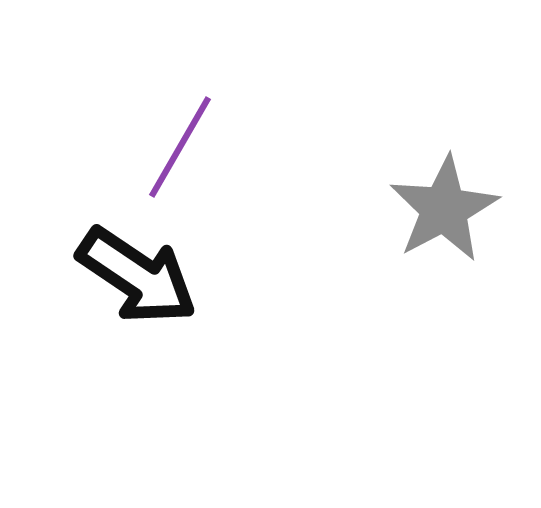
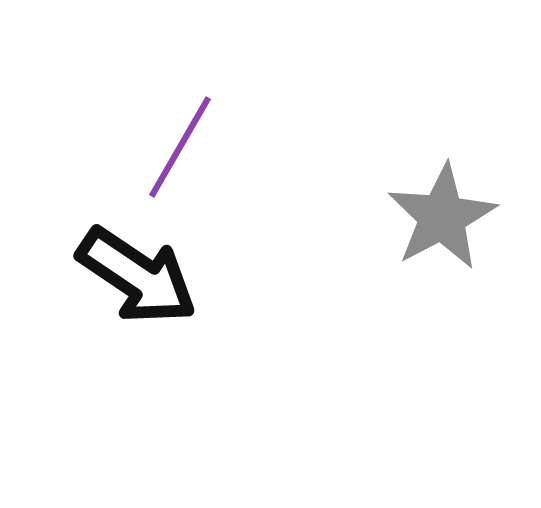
gray star: moved 2 px left, 8 px down
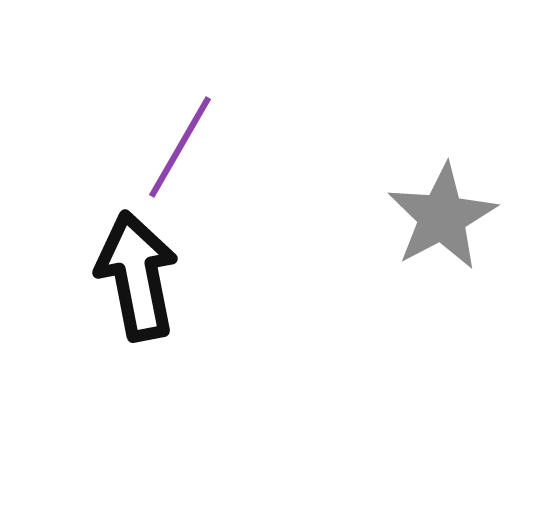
black arrow: rotated 135 degrees counterclockwise
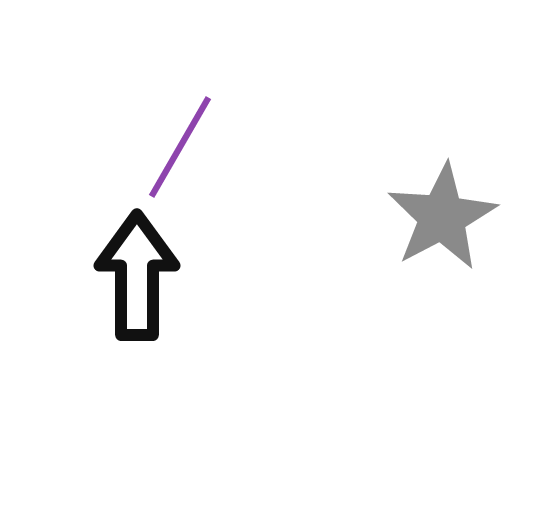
black arrow: rotated 11 degrees clockwise
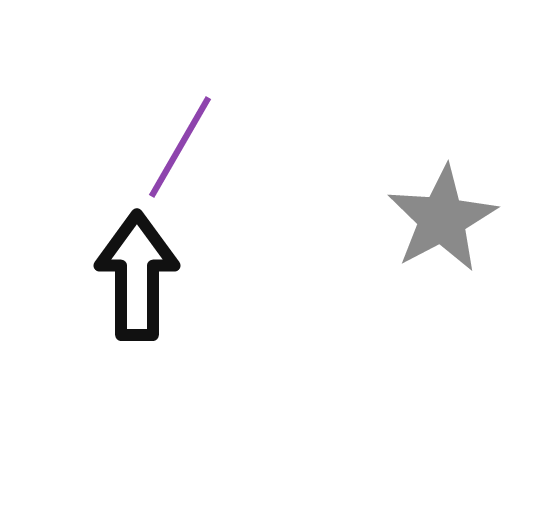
gray star: moved 2 px down
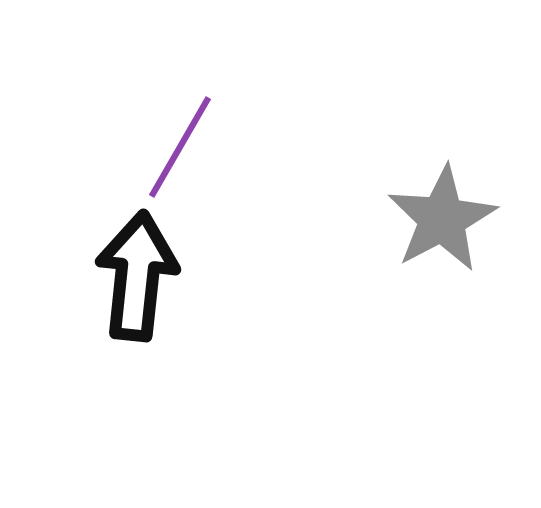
black arrow: rotated 6 degrees clockwise
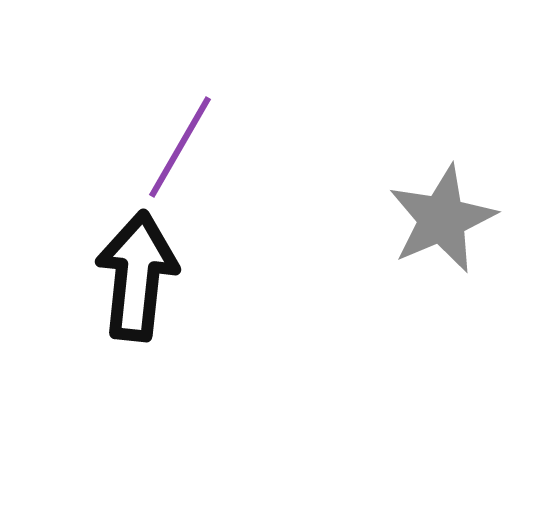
gray star: rotated 5 degrees clockwise
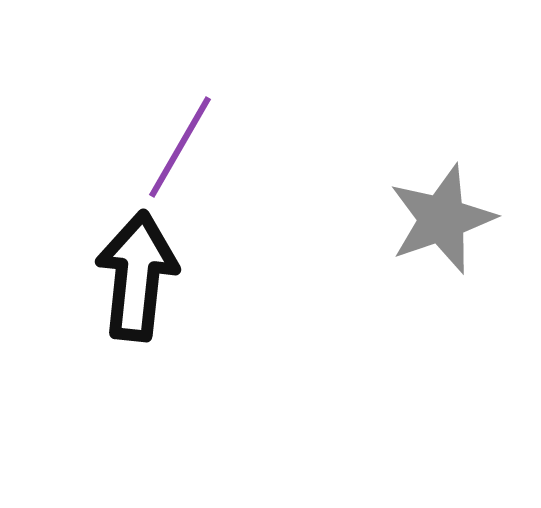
gray star: rotated 4 degrees clockwise
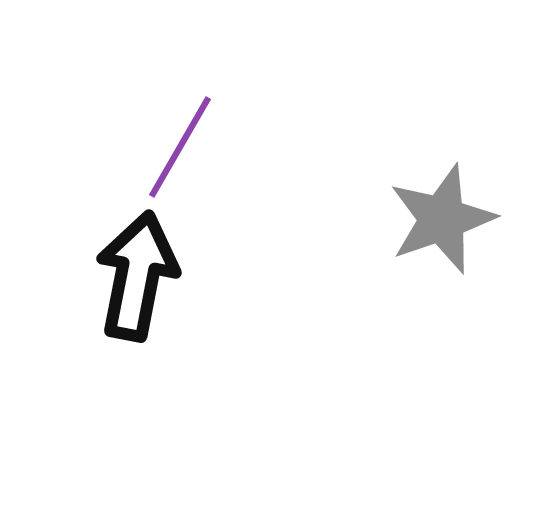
black arrow: rotated 5 degrees clockwise
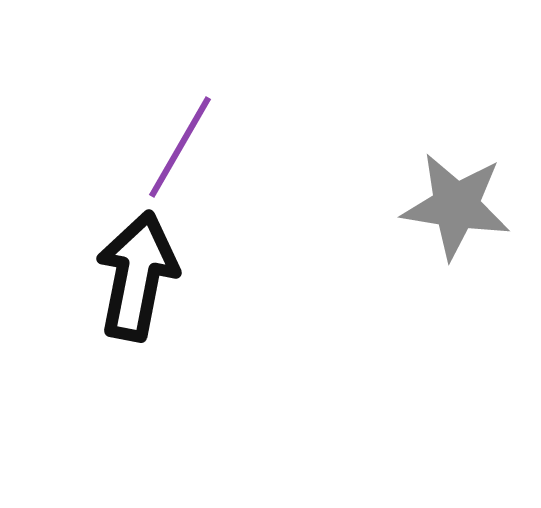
gray star: moved 14 px right, 13 px up; rotated 28 degrees clockwise
